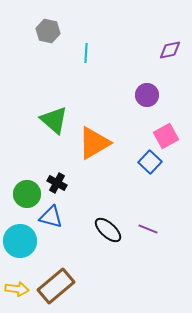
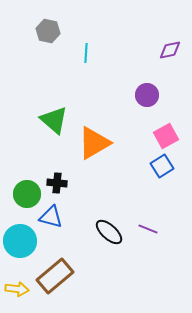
blue square: moved 12 px right, 4 px down; rotated 15 degrees clockwise
black cross: rotated 24 degrees counterclockwise
black ellipse: moved 1 px right, 2 px down
brown rectangle: moved 1 px left, 10 px up
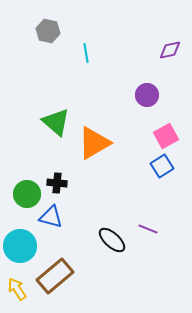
cyan line: rotated 12 degrees counterclockwise
green triangle: moved 2 px right, 2 px down
black ellipse: moved 3 px right, 8 px down
cyan circle: moved 5 px down
yellow arrow: rotated 130 degrees counterclockwise
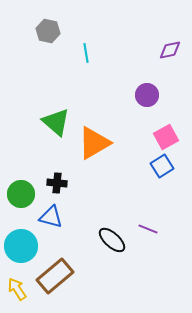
pink square: moved 1 px down
green circle: moved 6 px left
cyan circle: moved 1 px right
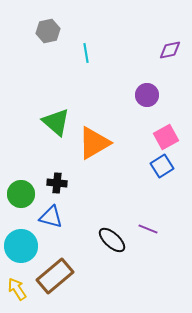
gray hexagon: rotated 25 degrees counterclockwise
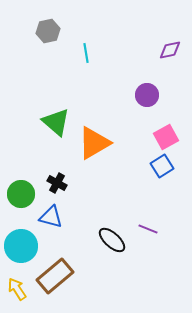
black cross: rotated 24 degrees clockwise
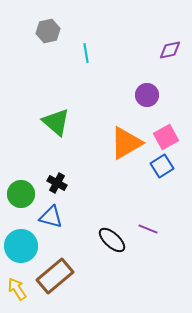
orange triangle: moved 32 px right
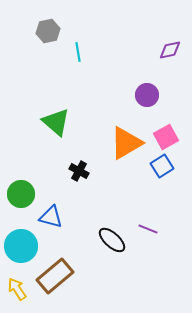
cyan line: moved 8 px left, 1 px up
black cross: moved 22 px right, 12 px up
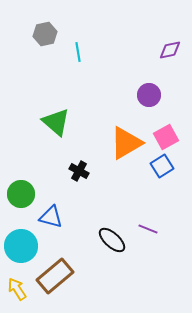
gray hexagon: moved 3 px left, 3 px down
purple circle: moved 2 px right
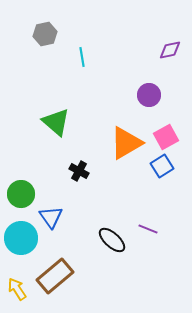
cyan line: moved 4 px right, 5 px down
blue triangle: rotated 40 degrees clockwise
cyan circle: moved 8 px up
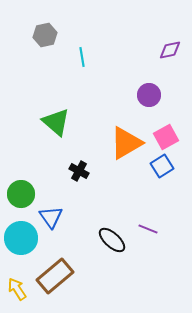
gray hexagon: moved 1 px down
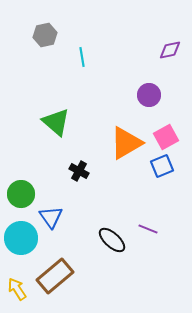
blue square: rotated 10 degrees clockwise
